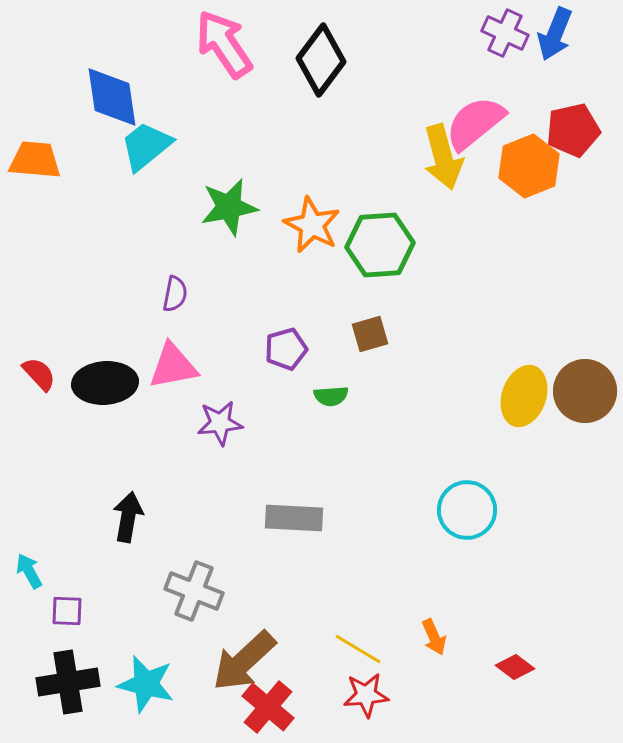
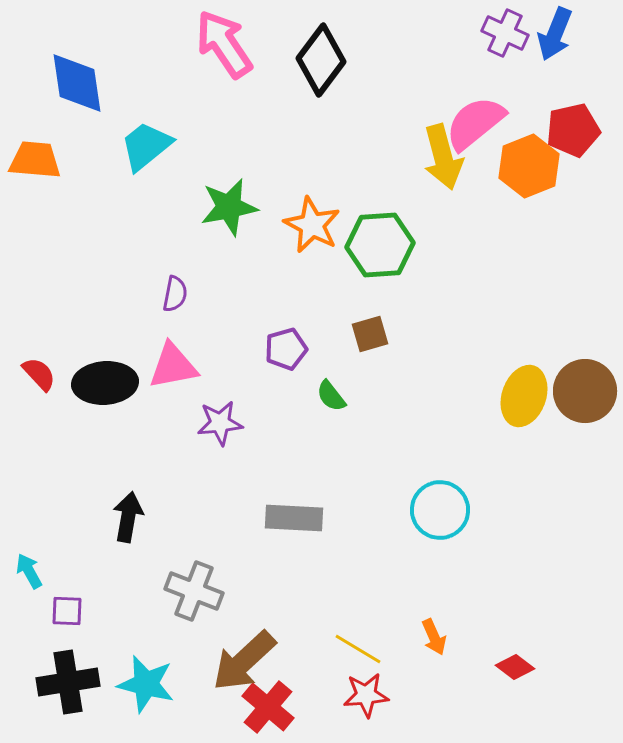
blue diamond: moved 35 px left, 14 px up
green semicircle: rotated 56 degrees clockwise
cyan circle: moved 27 px left
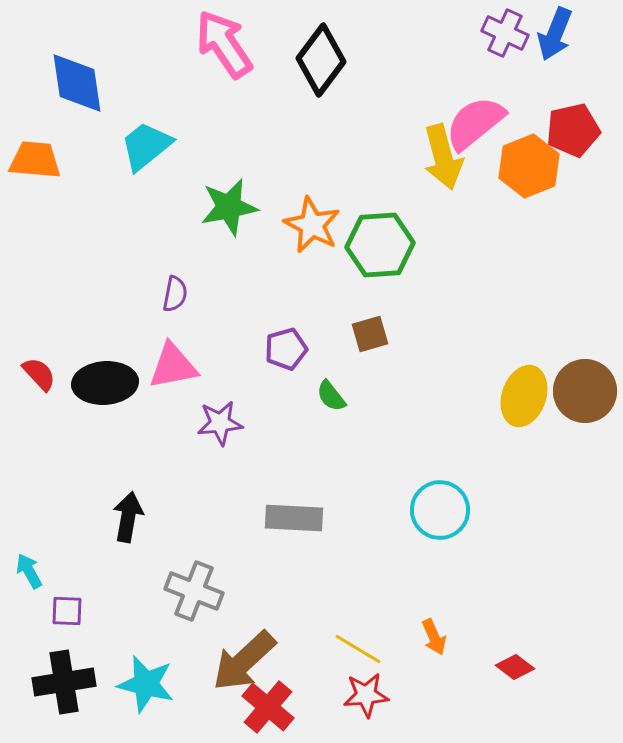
black cross: moved 4 px left
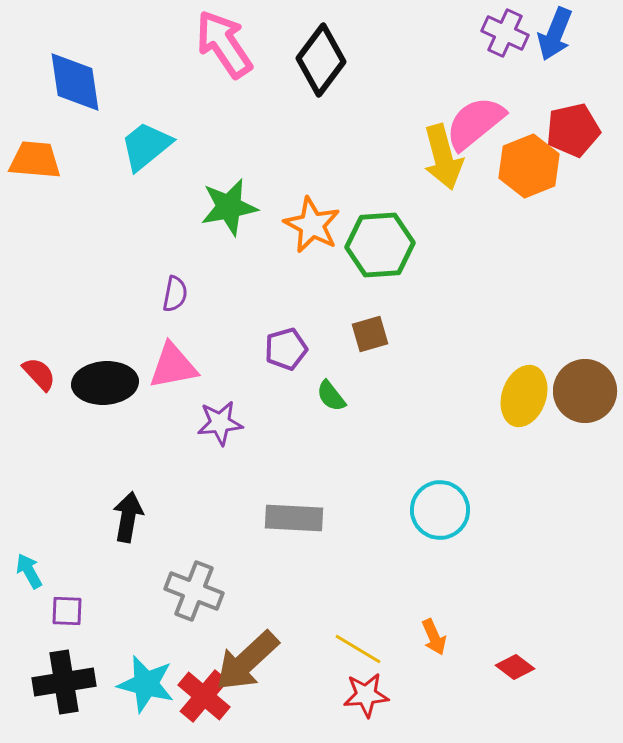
blue diamond: moved 2 px left, 1 px up
brown arrow: moved 3 px right
red cross: moved 64 px left, 11 px up
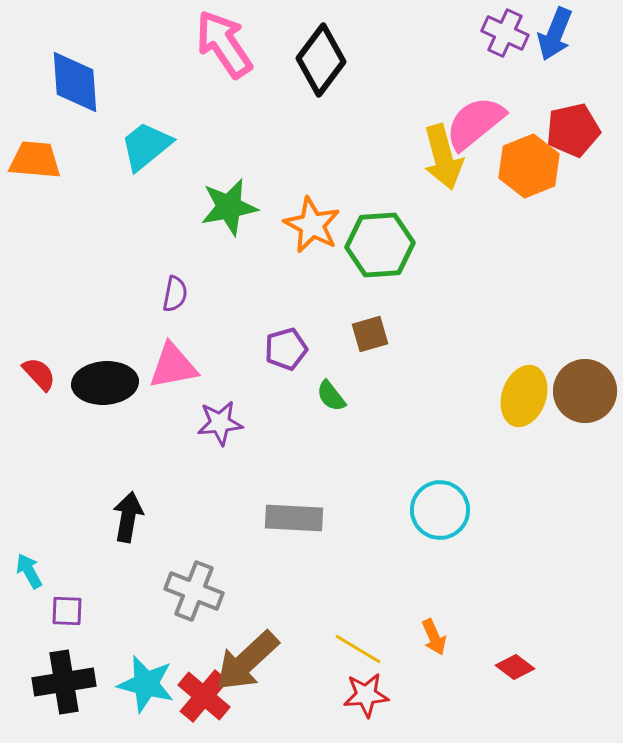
blue diamond: rotated 4 degrees clockwise
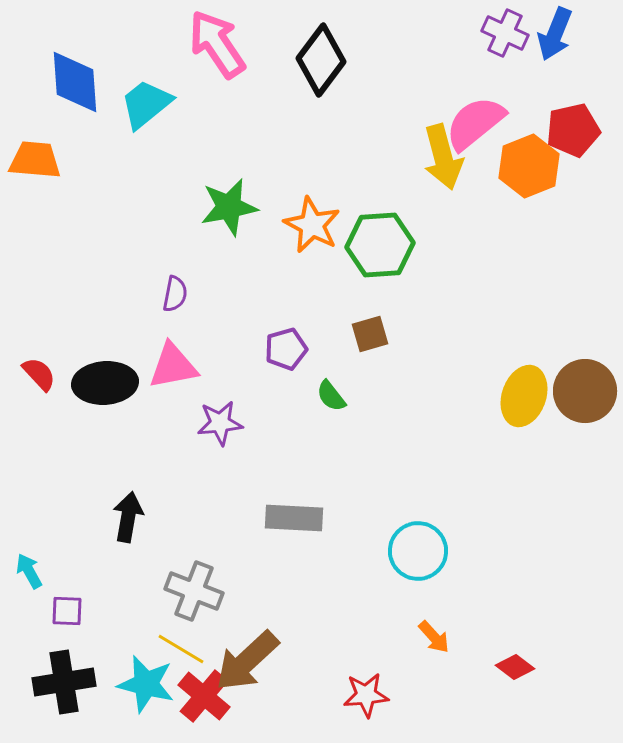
pink arrow: moved 7 px left
cyan trapezoid: moved 42 px up
cyan circle: moved 22 px left, 41 px down
orange arrow: rotated 18 degrees counterclockwise
yellow line: moved 177 px left
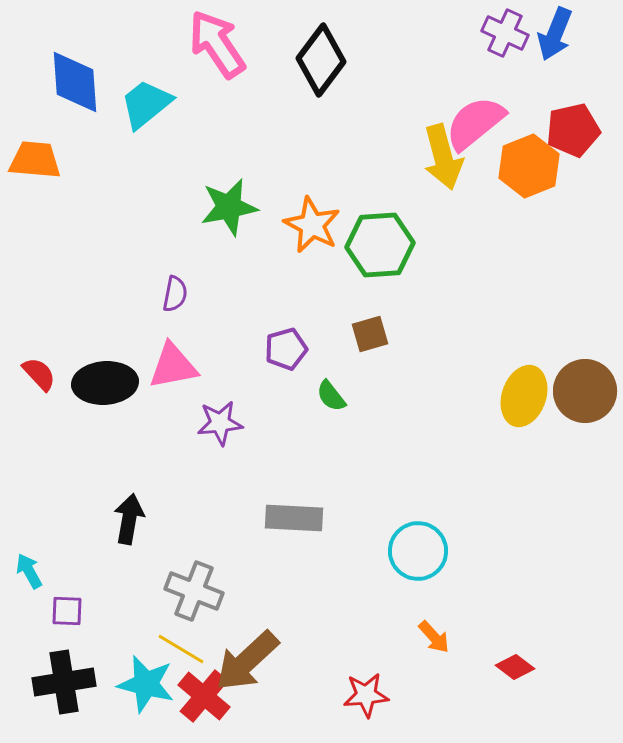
black arrow: moved 1 px right, 2 px down
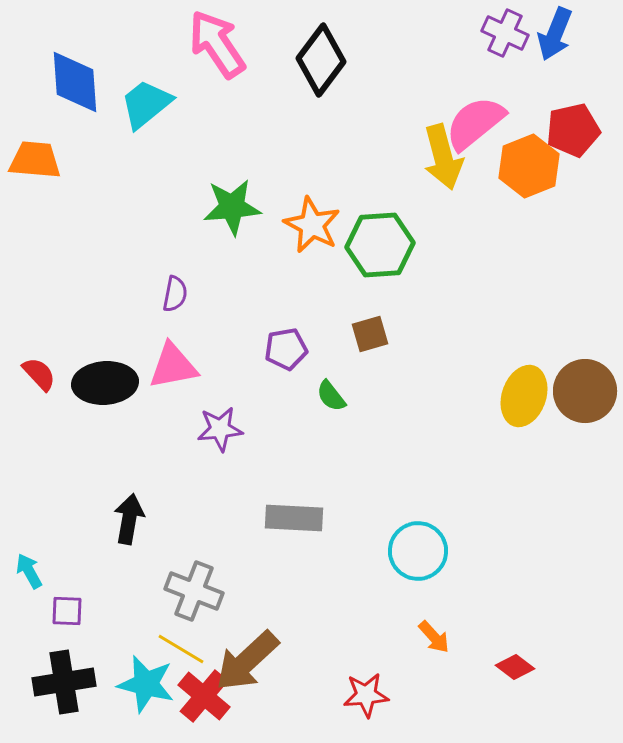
green star: moved 3 px right; rotated 6 degrees clockwise
purple pentagon: rotated 6 degrees clockwise
purple star: moved 6 px down
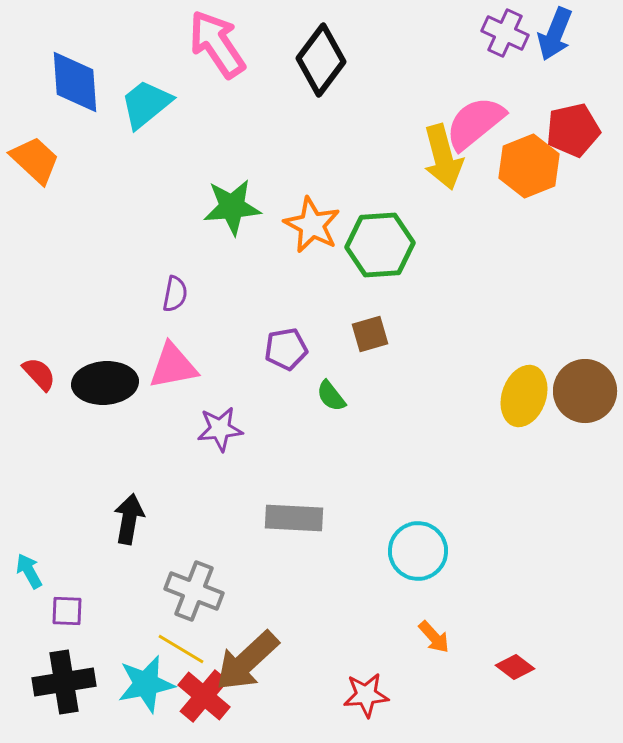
orange trapezoid: rotated 38 degrees clockwise
cyan star: rotated 26 degrees counterclockwise
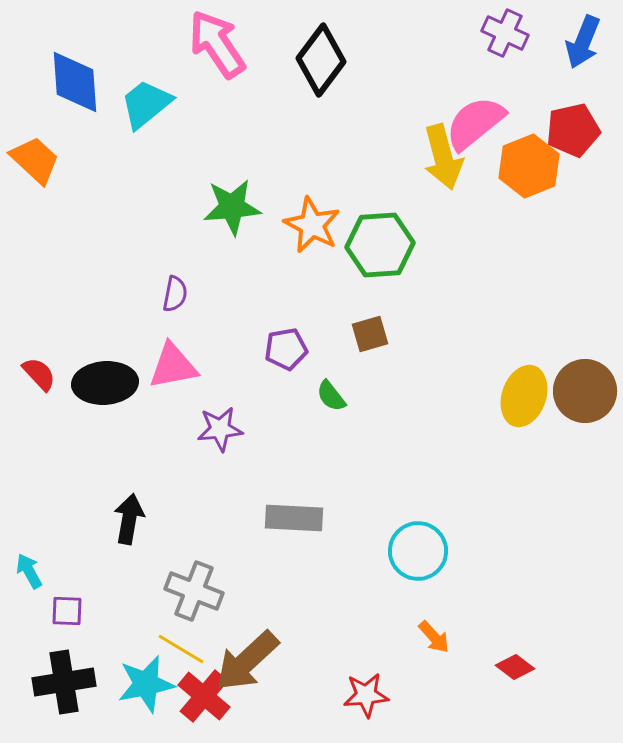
blue arrow: moved 28 px right, 8 px down
